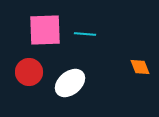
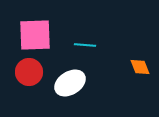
pink square: moved 10 px left, 5 px down
cyan line: moved 11 px down
white ellipse: rotated 8 degrees clockwise
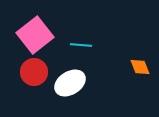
pink square: rotated 36 degrees counterclockwise
cyan line: moved 4 px left
red circle: moved 5 px right
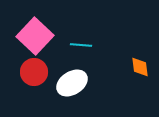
pink square: moved 1 px down; rotated 9 degrees counterclockwise
orange diamond: rotated 15 degrees clockwise
white ellipse: moved 2 px right
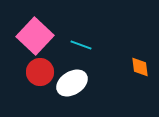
cyan line: rotated 15 degrees clockwise
red circle: moved 6 px right
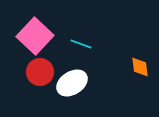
cyan line: moved 1 px up
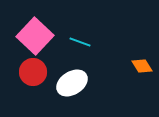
cyan line: moved 1 px left, 2 px up
orange diamond: moved 2 px right, 1 px up; rotated 25 degrees counterclockwise
red circle: moved 7 px left
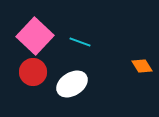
white ellipse: moved 1 px down
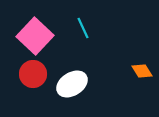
cyan line: moved 3 px right, 14 px up; rotated 45 degrees clockwise
orange diamond: moved 5 px down
red circle: moved 2 px down
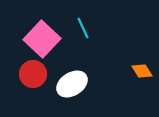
pink square: moved 7 px right, 3 px down
